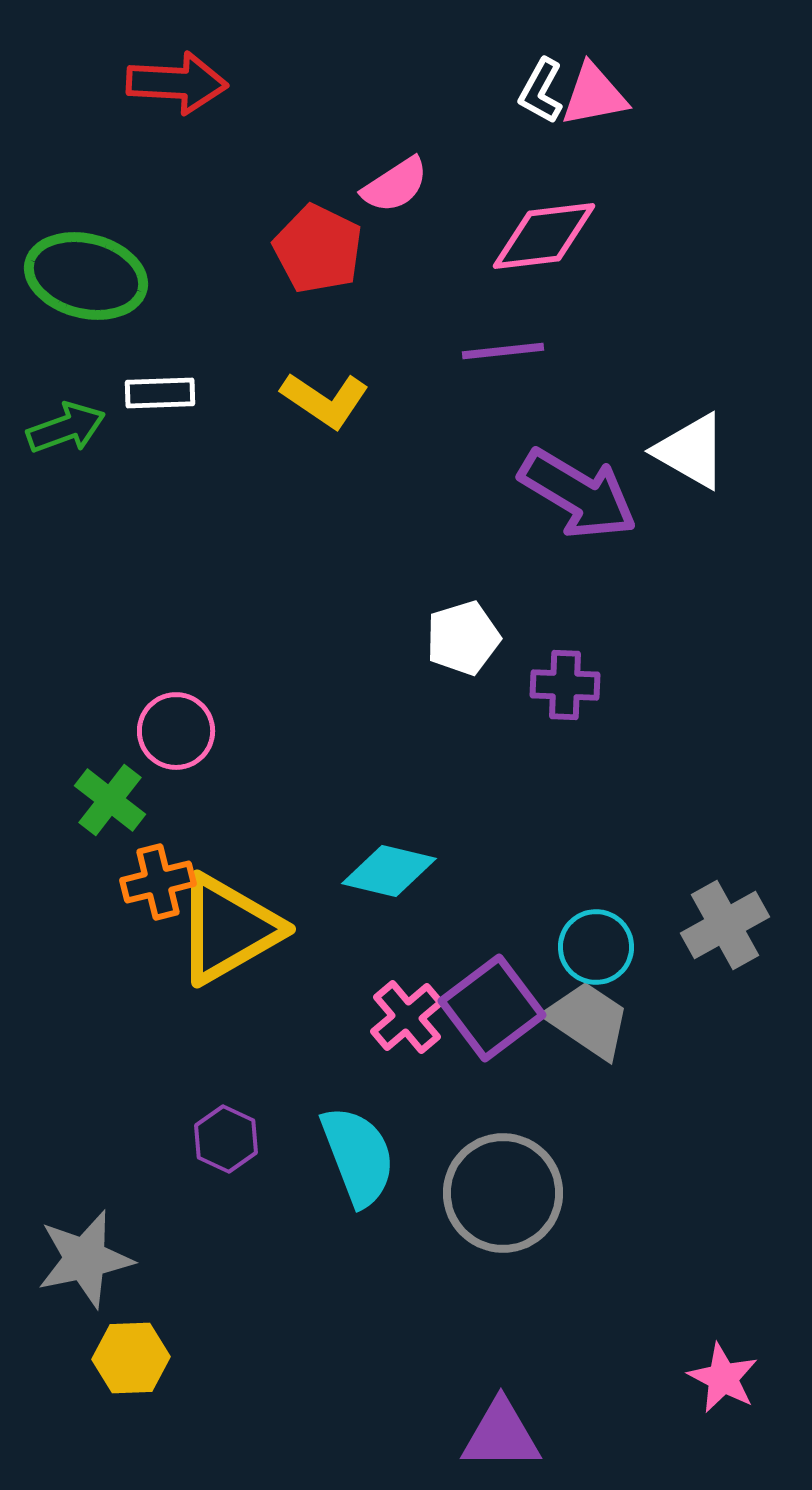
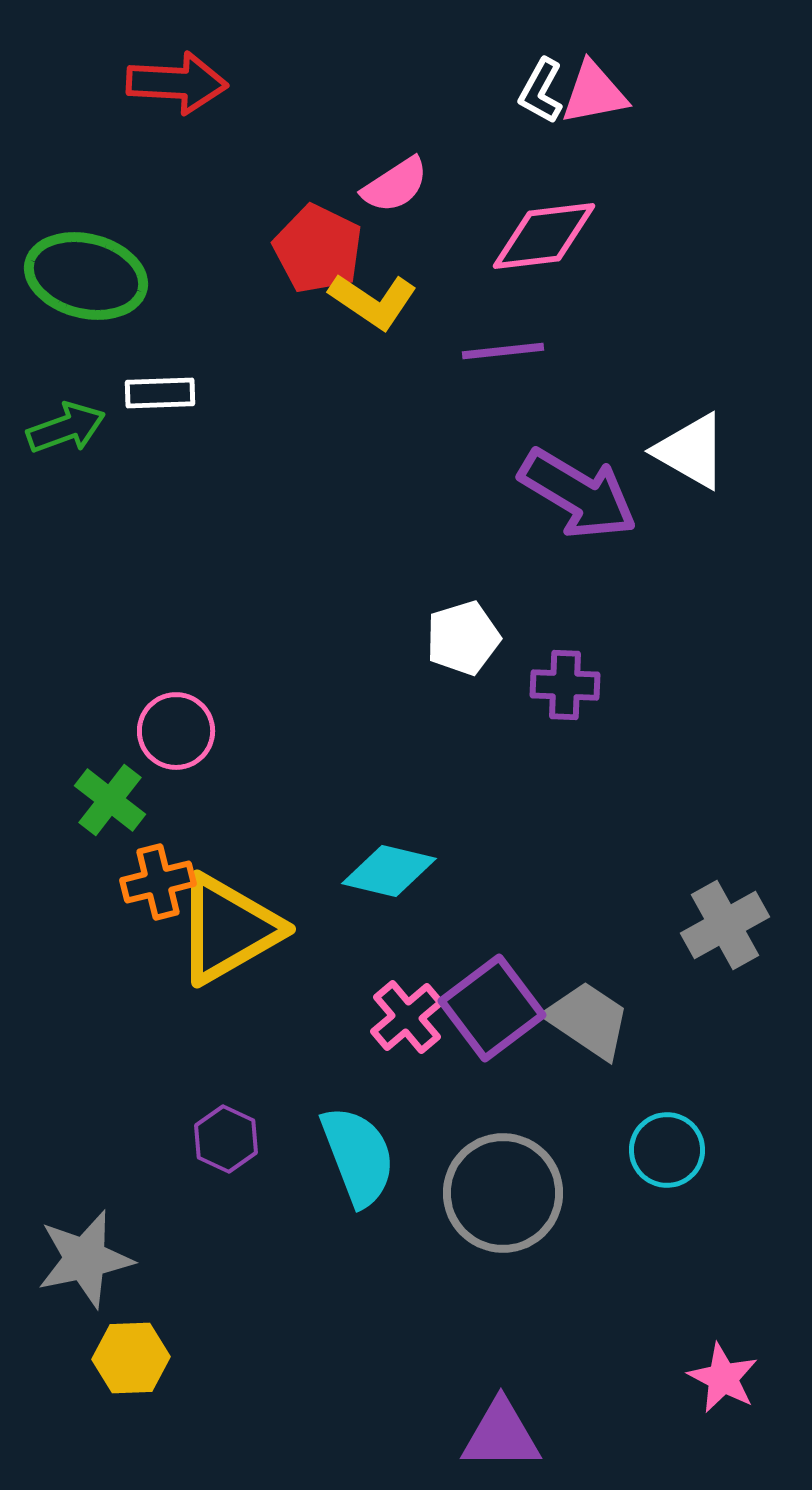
pink triangle: moved 2 px up
yellow L-shape: moved 48 px right, 99 px up
cyan circle: moved 71 px right, 203 px down
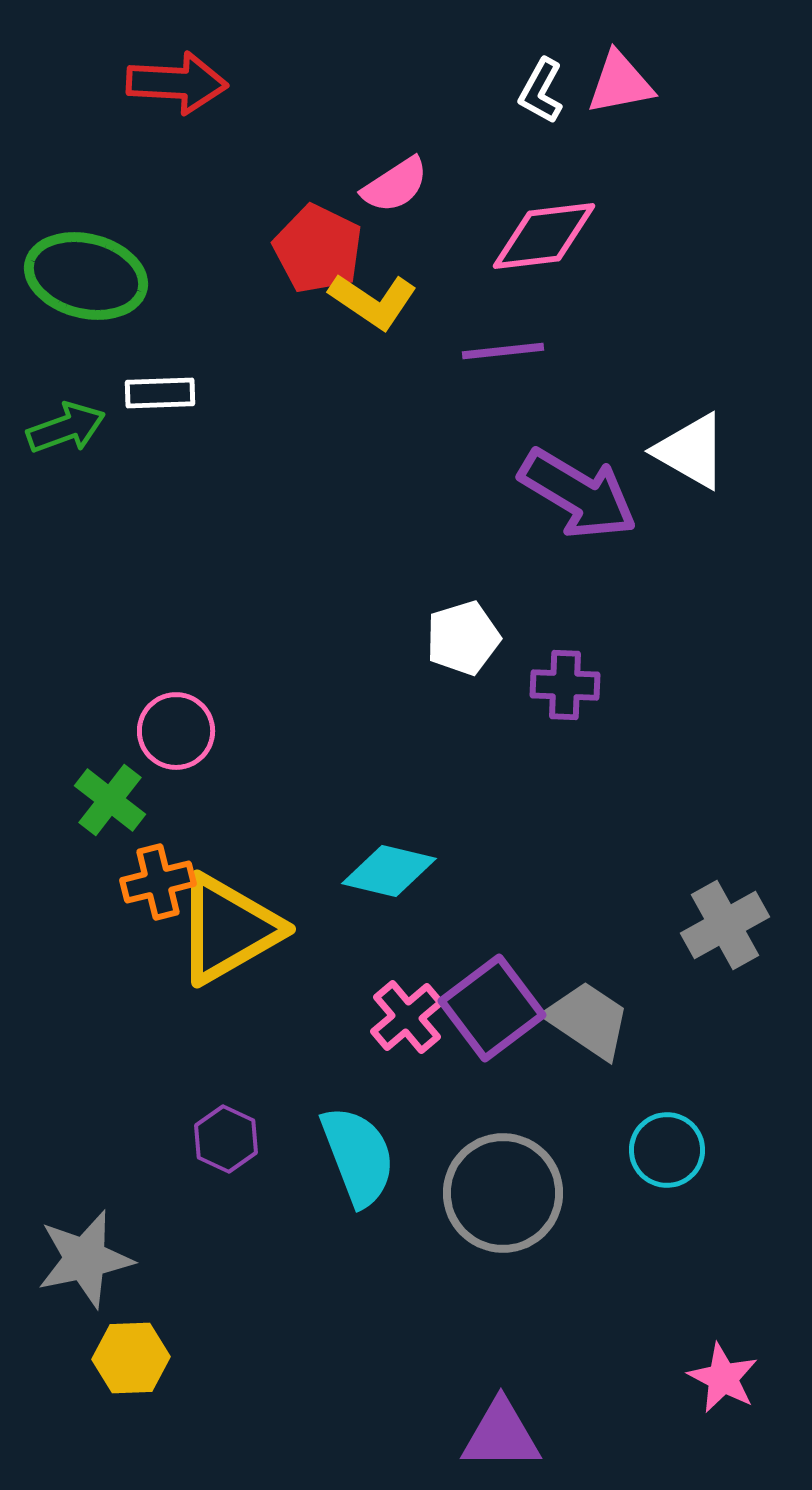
pink triangle: moved 26 px right, 10 px up
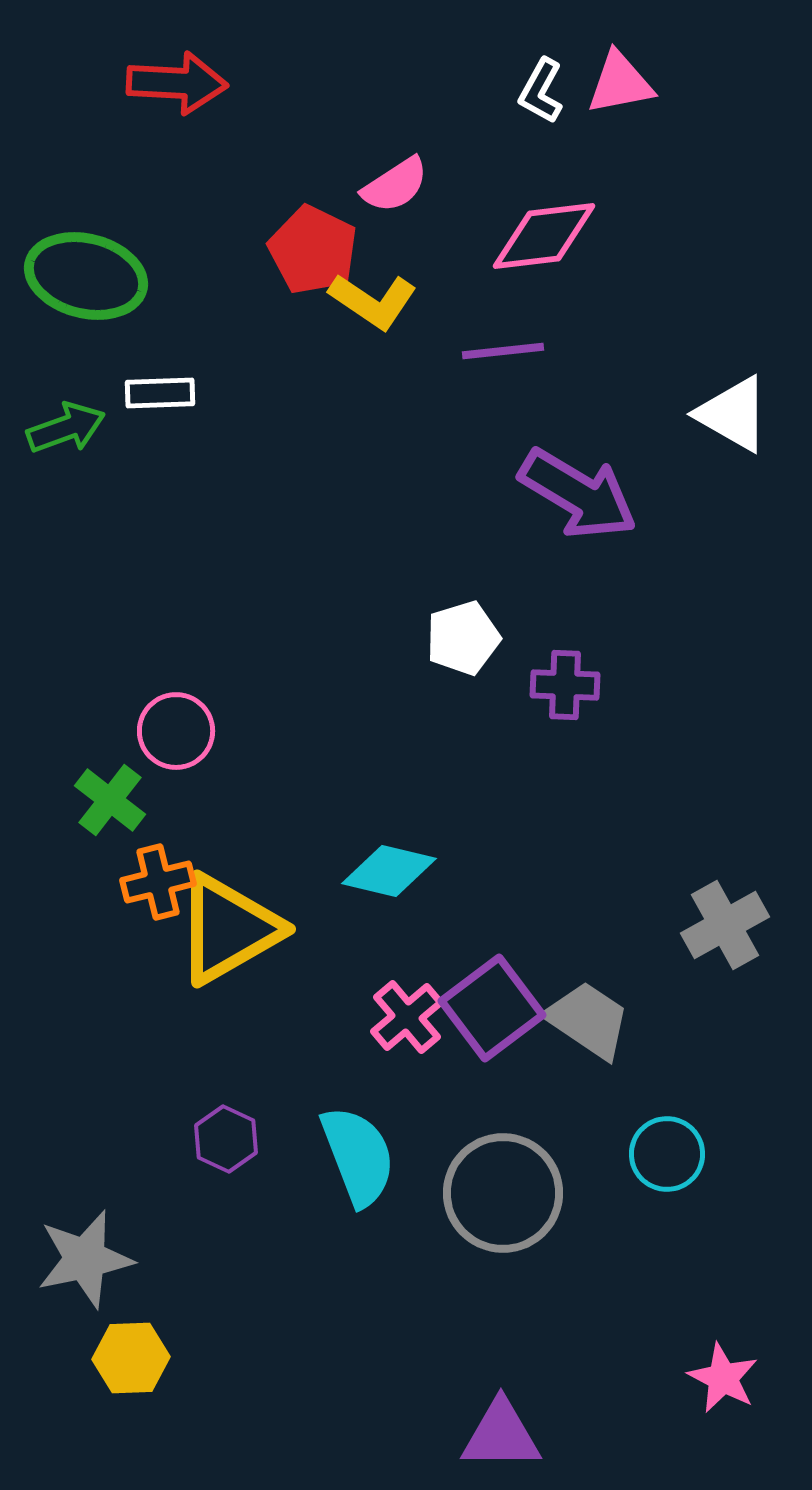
red pentagon: moved 5 px left, 1 px down
white triangle: moved 42 px right, 37 px up
cyan circle: moved 4 px down
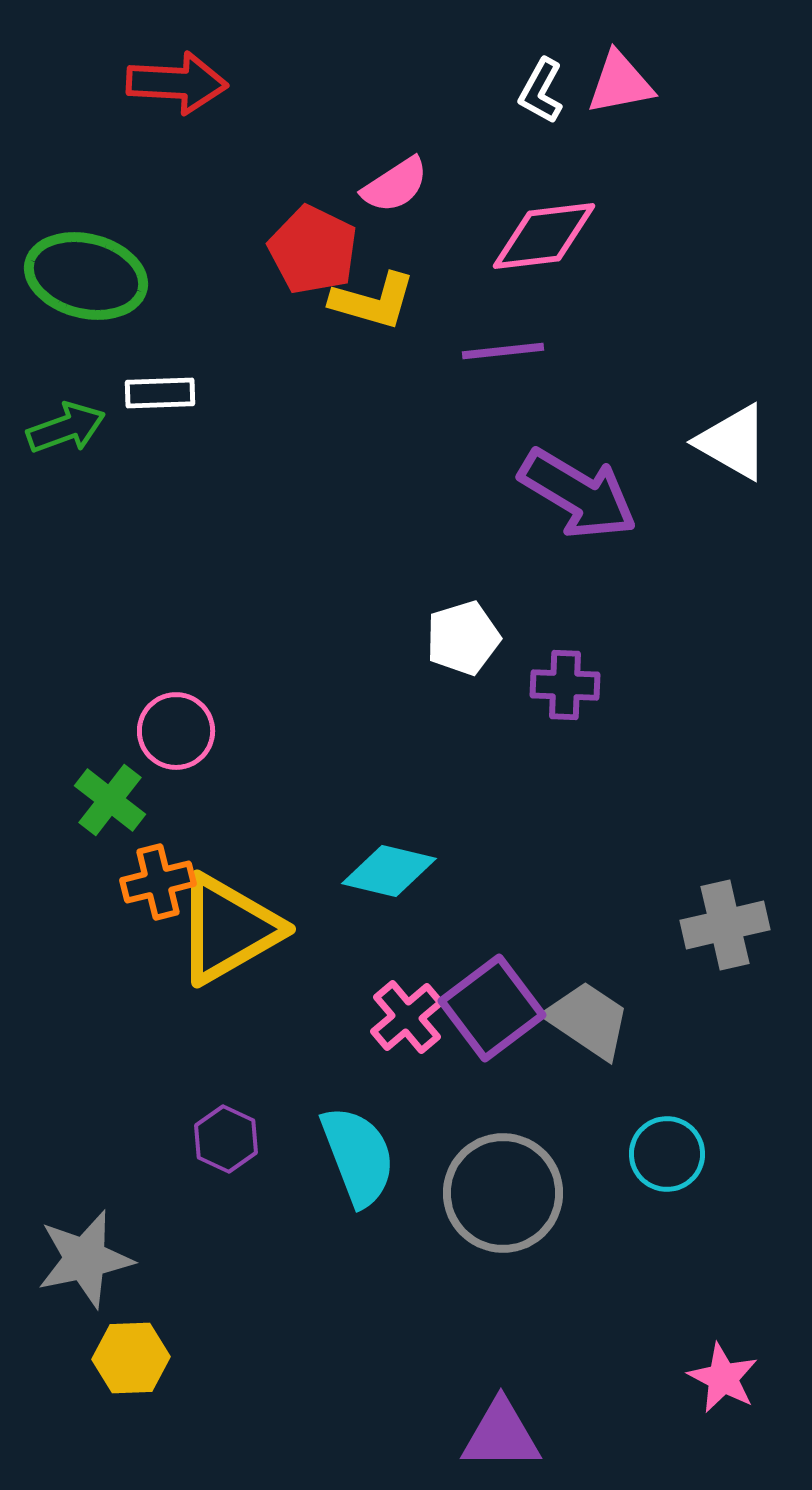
yellow L-shape: rotated 18 degrees counterclockwise
white triangle: moved 28 px down
gray cross: rotated 16 degrees clockwise
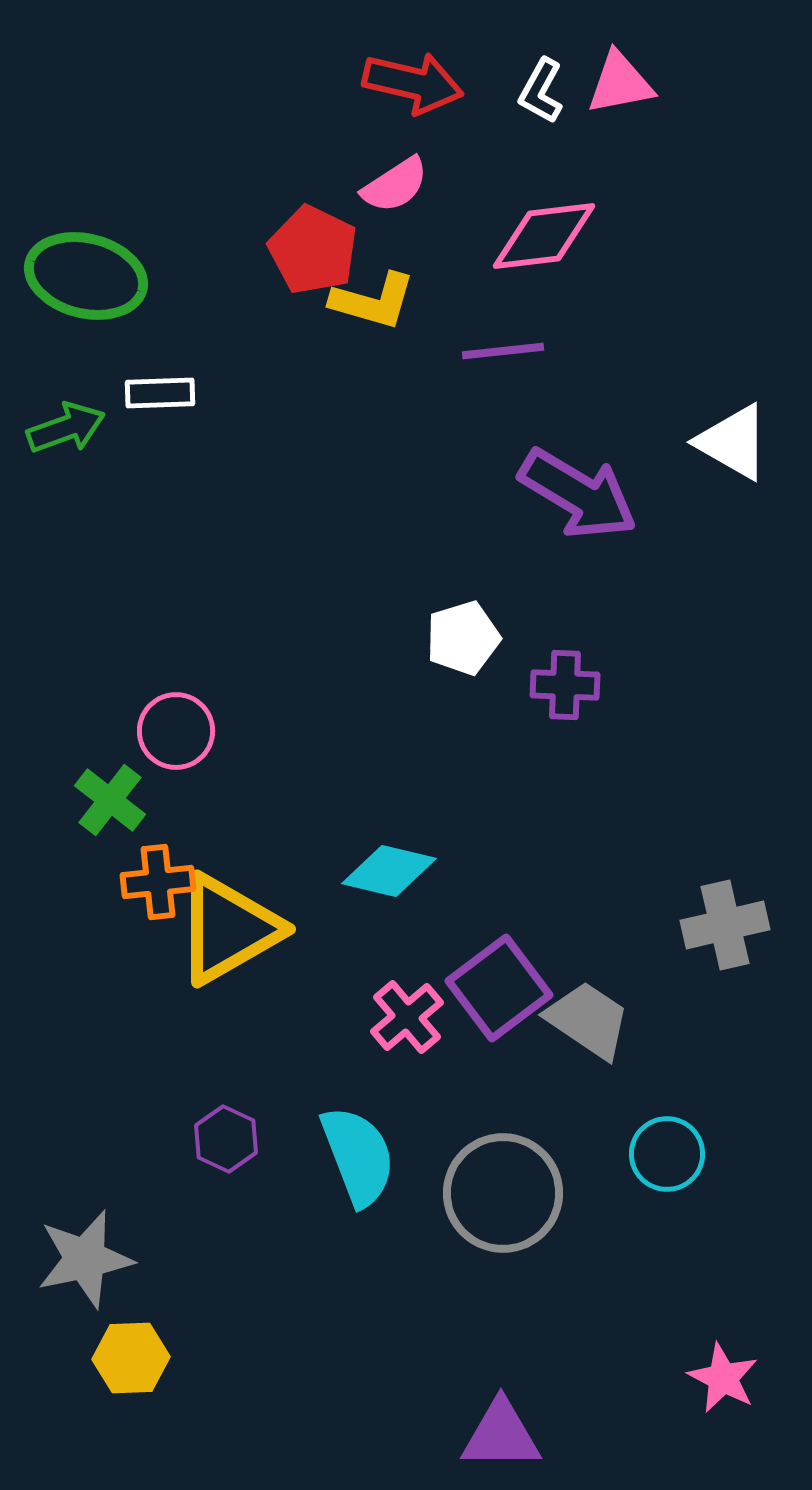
red arrow: moved 236 px right; rotated 10 degrees clockwise
orange cross: rotated 8 degrees clockwise
purple square: moved 7 px right, 20 px up
